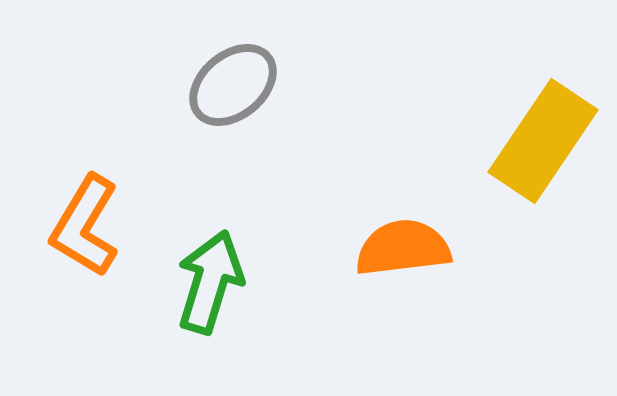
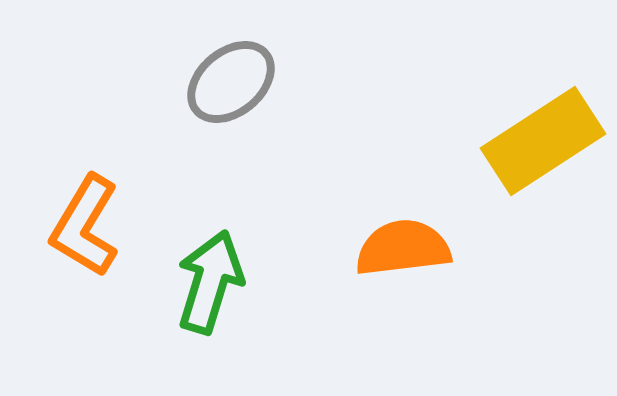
gray ellipse: moved 2 px left, 3 px up
yellow rectangle: rotated 23 degrees clockwise
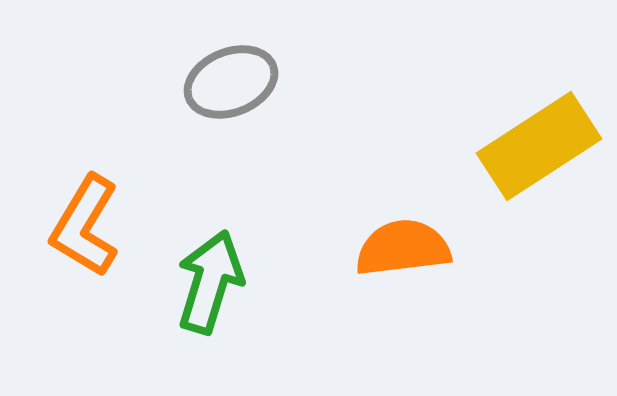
gray ellipse: rotated 18 degrees clockwise
yellow rectangle: moved 4 px left, 5 px down
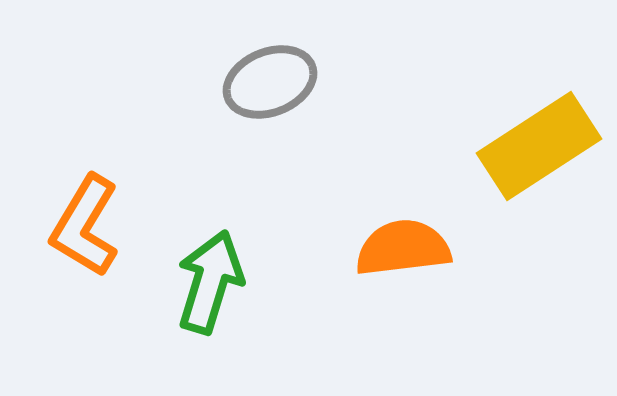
gray ellipse: moved 39 px right
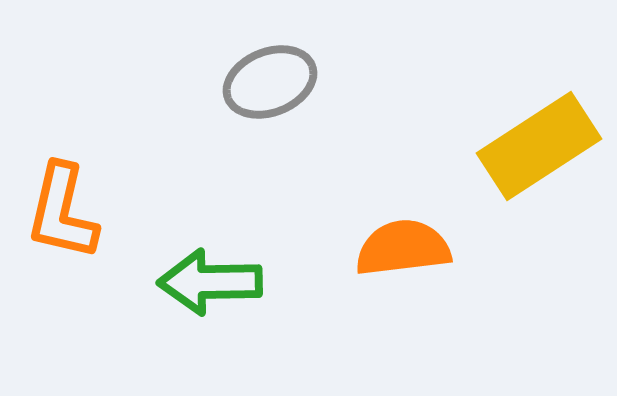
orange L-shape: moved 23 px left, 14 px up; rotated 18 degrees counterclockwise
green arrow: rotated 108 degrees counterclockwise
